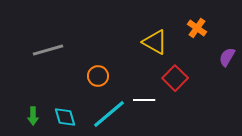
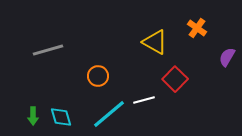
red square: moved 1 px down
white line: rotated 15 degrees counterclockwise
cyan diamond: moved 4 px left
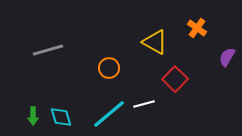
orange circle: moved 11 px right, 8 px up
white line: moved 4 px down
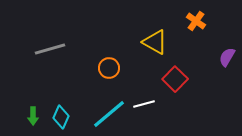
orange cross: moved 1 px left, 7 px up
gray line: moved 2 px right, 1 px up
cyan diamond: rotated 40 degrees clockwise
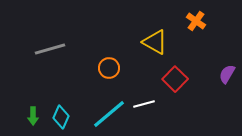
purple semicircle: moved 17 px down
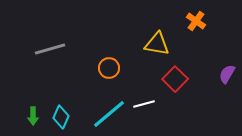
yellow triangle: moved 2 px right, 2 px down; rotated 20 degrees counterclockwise
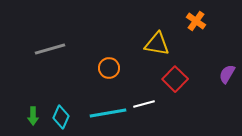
cyan line: moved 1 px left, 1 px up; rotated 30 degrees clockwise
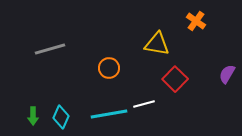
cyan line: moved 1 px right, 1 px down
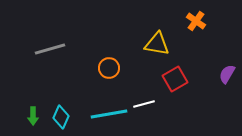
red square: rotated 15 degrees clockwise
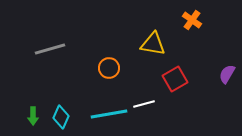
orange cross: moved 4 px left, 1 px up
yellow triangle: moved 4 px left
